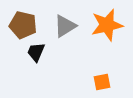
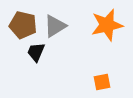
gray triangle: moved 10 px left
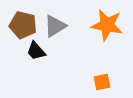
orange star: rotated 24 degrees clockwise
black trapezoid: moved 1 px up; rotated 65 degrees counterclockwise
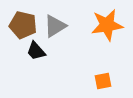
orange star: rotated 20 degrees counterclockwise
orange square: moved 1 px right, 1 px up
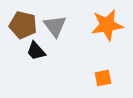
gray triangle: rotated 35 degrees counterclockwise
orange square: moved 3 px up
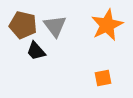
orange star: rotated 16 degrees counterclockwise
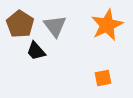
brown pentagon: moved 3 px left, 1 px up; rotated 20 degrees clockwise
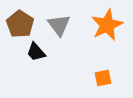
gray triangle: moved 4 px right, 1 px up
black trapezoid: moved 1 px down
